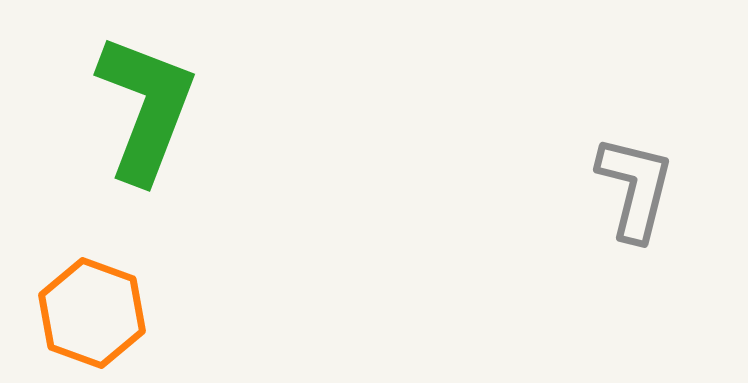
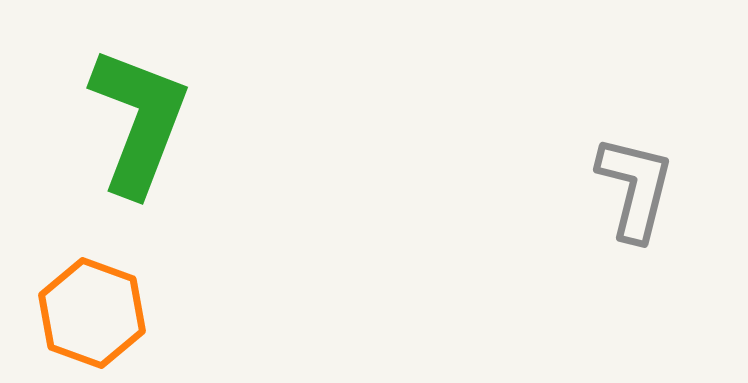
green L-shape: moved 7 px left, 13 px down
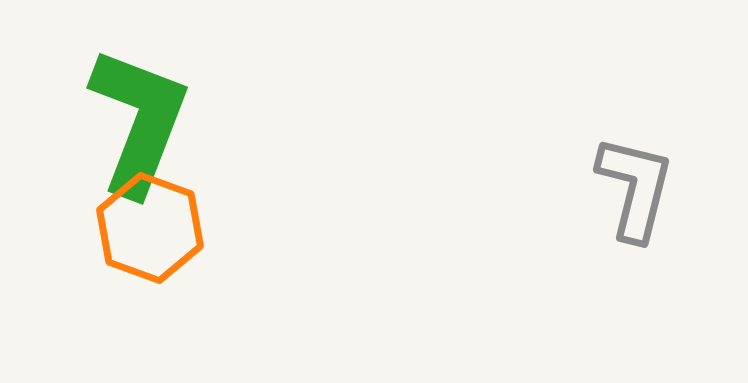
orange hexagon: moved 58 px right, 85 px up
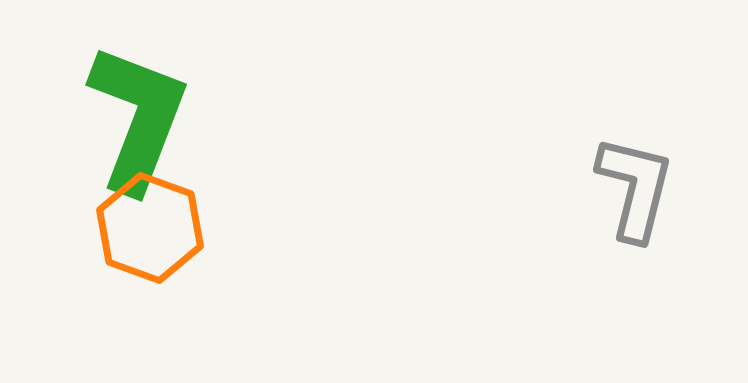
green L-shape: moved 1 px left, 3 px up
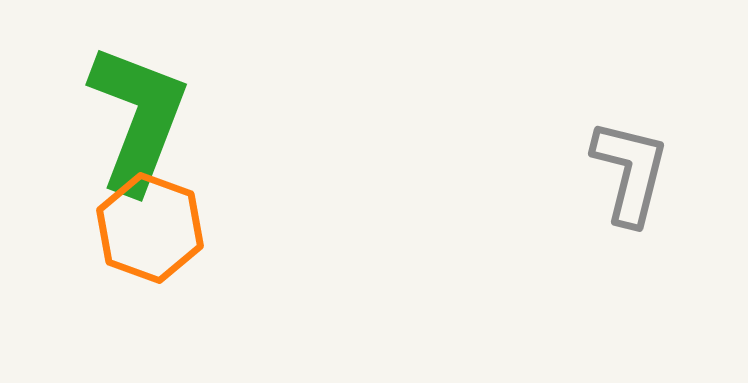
gray L-shape: moved 5 px left, 16 px up
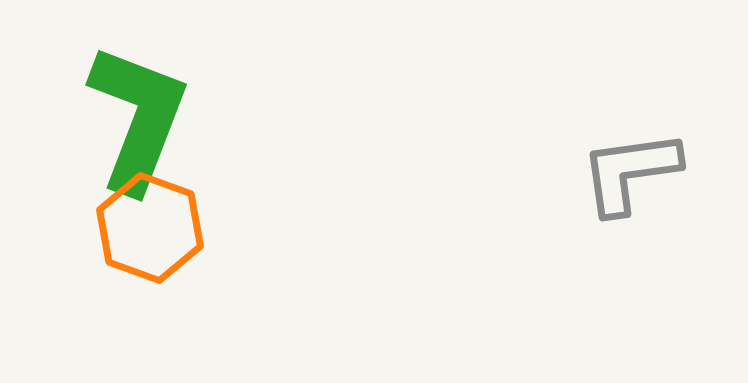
gray L-shape: rotated 112 degrees counterclockwise
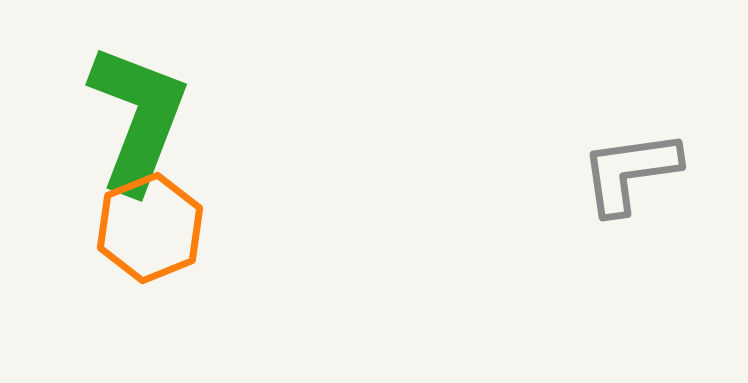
orange hexagon: rotated 18 degrees clockwise
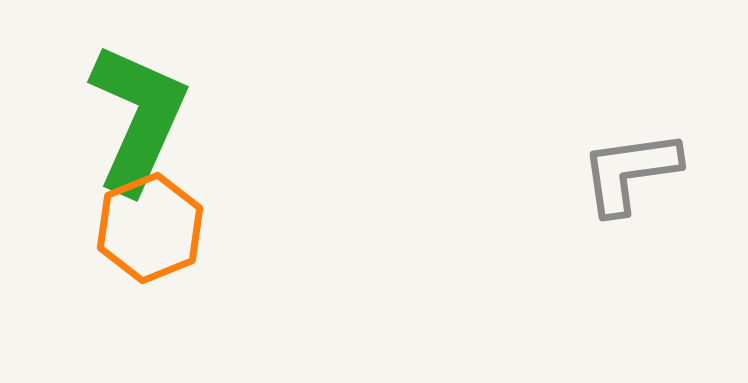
green L-shape: rotated 3 degrees clockwise
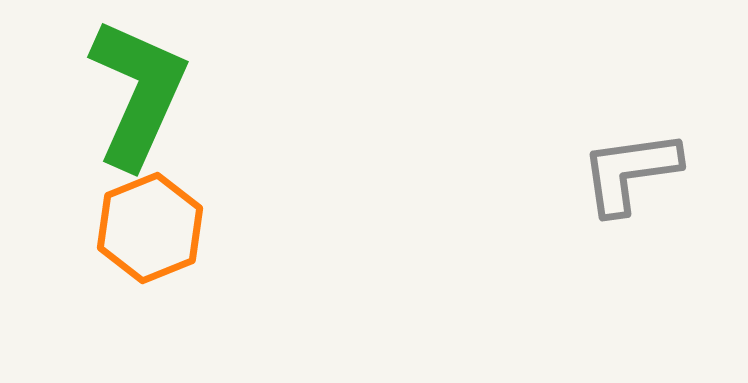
green L-shape: moved 25 px up
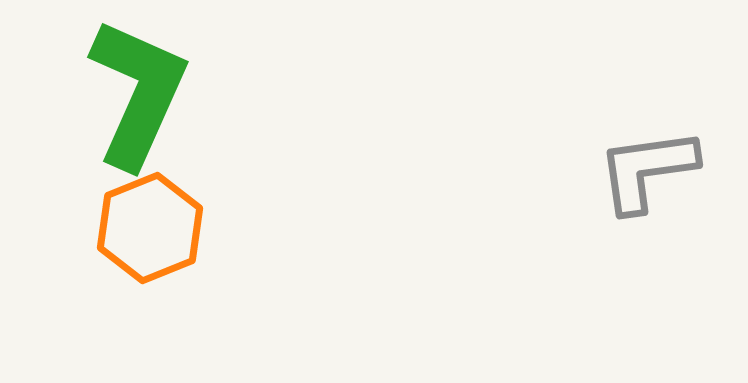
gray L-shape: moved 17 px right, 2 px up
